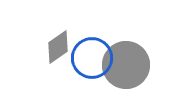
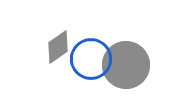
blue circle: moved 1 px left, 1 px down
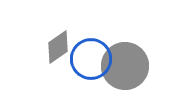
gray circle: moved 1 px left, 1 px down
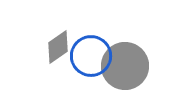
blue circle: moved 3 px up
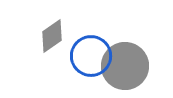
gray diamond: moved 6 px left, 11 px up
